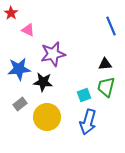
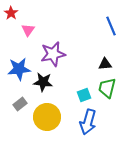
pink triangle: rotated 40 degrees clockwise
green trapezoid: moved 1 px right, 1 px down
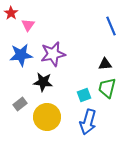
pink triangle: moved 5 px up
blue star: moved 2 px right, 14 px up
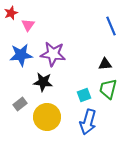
red star: rotated 16 degrees clockwise
purple star: rotated 20 degrees clockwise
green trapezoid: moved 1 px right, 1 px down
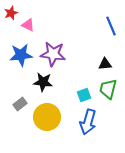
pink triangle: rotated 40 degrees counterclockwise
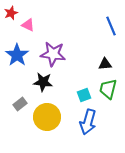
blue star: moved 4 px left; rotated 30 degrees counterclockwise
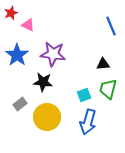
black triangle: moved 2 px left
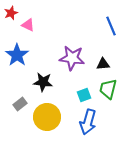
purple star: moved 19 px right, 4 px down
